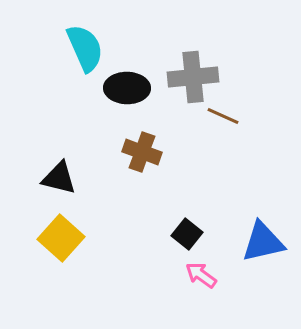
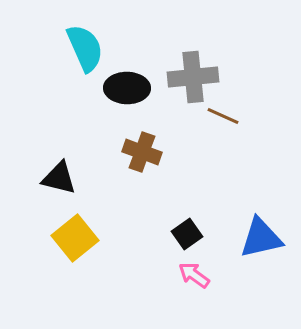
black square: rotated 16 degrees clockwise
yellow square: moved 14 px right; rotated 9 degrees clockwise
blue triangle: moved 2 px left, 4 px up
pink arrow: moved 7 px left
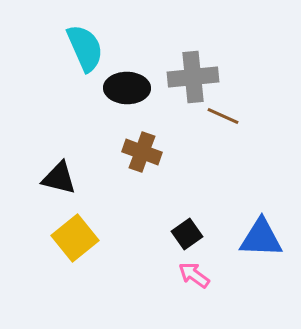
blue triangle: rotated 15 degrees clockwise
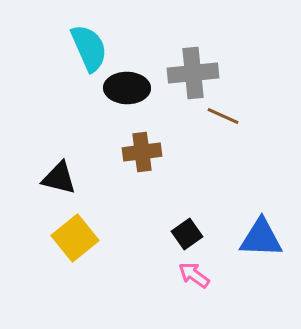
cyan semicircle: moved 4 px right
gray cross: moved 4 px up
brown cross: rotated 27 degrees counterclockwise
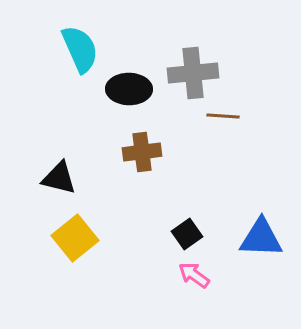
cyan semicircle: moved 9 px left, 1 px down
black ellipse: moved 2 px right, 1 px down
brown line: rotated 20 degrees counterclockwise
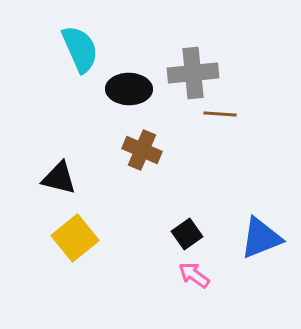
brown line: moved 3 px left, 2 px up
brown cross: moved 2 px up; rotated 30 degrees clockwise
blue triangle: rotated 24 degrees counterclockwise
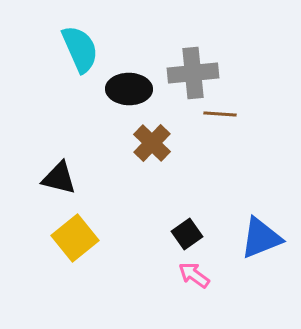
brown cross: moved 10 px right, 7 px up; rotated 21 degrees clockwise
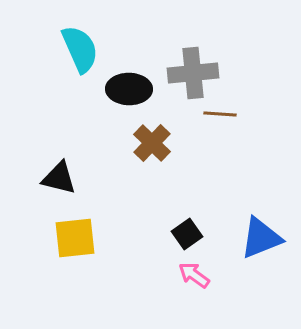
yellow square: rotated 33 degrees clockwise
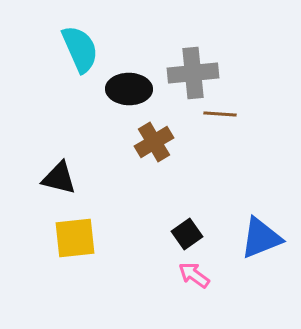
brown cross: moved 2 px right, 1 px up; rotated 15 degrees clockwise
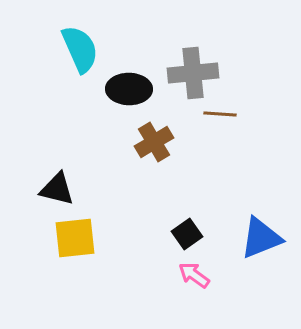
black triangle: moved 2 px left, 11 px down
